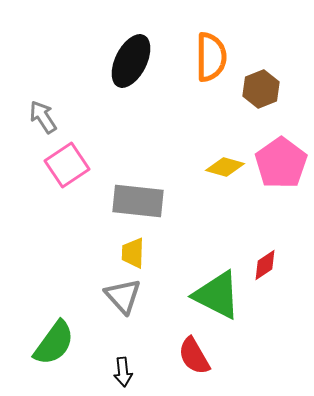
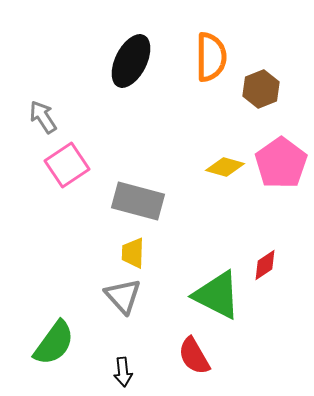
gray rectangle: rotated 9 degrees clockwise
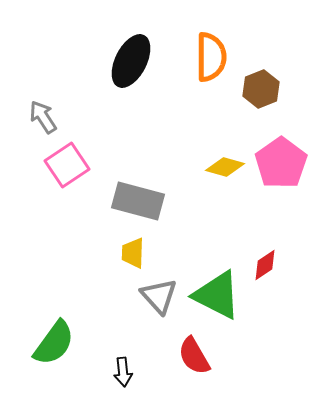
gray triangle: moved 36 px right
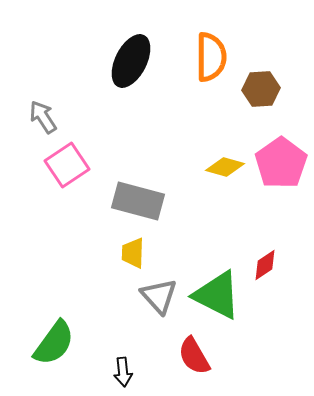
brown hexagon: rotated 18 degrees clockwise
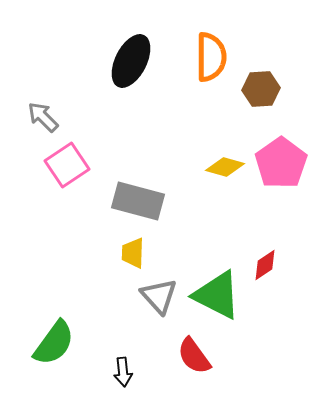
gray arrow: rotated 12 degrees counterclockwise
red semicircle: rotated 6 degrees counterclockwise
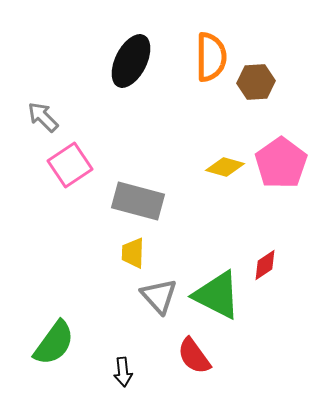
brown hexagon: moved 5 px left, 7 px up
pink square: moved 3 px right
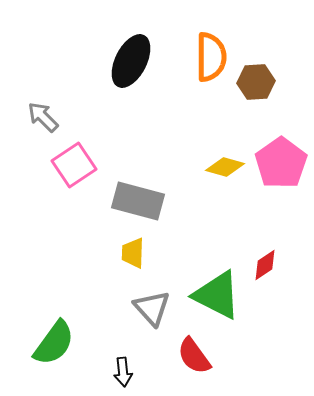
pink square: moved 4 px right
gray triangle: moved 7 px left, 12 px down
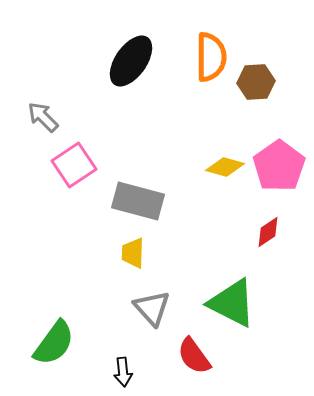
black ellipse: rotated 8 degrees clockwise
pink pentagon: moved 2 px left, 3 px down
red diamond: moved 3 px right, 33 px up
green triangle: moved 15 px right, 8 px down
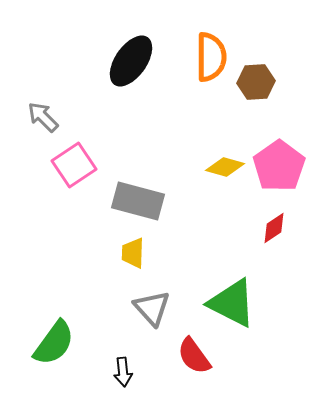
red diamond: moved 6 px right, 4 px up
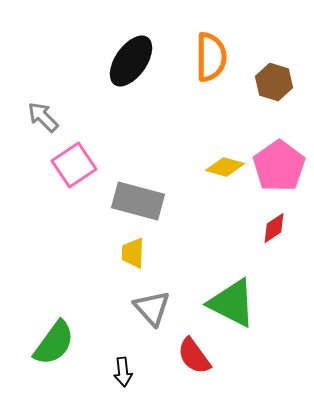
brown hexagon: moved 18 px right; rotated 21 degrees clockwise
